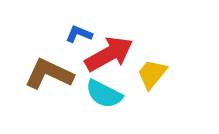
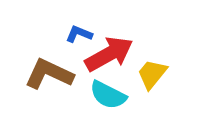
cyan semicircle: moved 4 px right, 1 px down
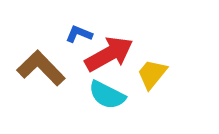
brown L-shape: moved 8 px left, 6 px up; rotated 21 degrees clockwise
cyan semicircle: moved 1 px left
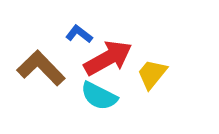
blue L-shape: rotated 16 degrees clockwise
red arrow: moved 1 px left, 4 px down
cyan semicircle: moved 8 px left, 1 px down
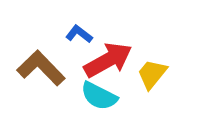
red arrow: moved 2 px down
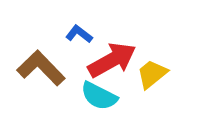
red arrow: moved 4 px right
yellow trapezoid: rotated 12 degrees clockwise
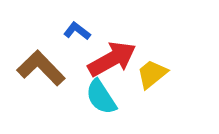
blue L-shape: moved 2 px left, 3 px up
red arrow: moved 1 px up
cyan semicircle: moved 2 px right, 1 px down; rotated 30 degrees clockwise
